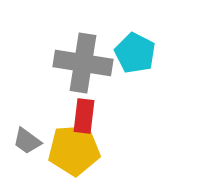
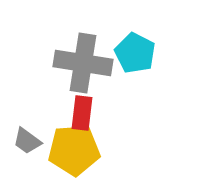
red rectangle: moved 2 px left, 3 px up
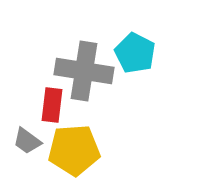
gray cross: moved 1 px right, 8 px down
red rectangle: moved 30 px left, 8 px up
